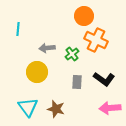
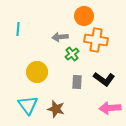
orange cross: rotated 15 degrees counterclockwise
gray arrow: moved 13 px right, 11 px up
cyan triangle: moved 2 px up
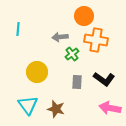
pink arrow: rotated 15 degrees clockwise
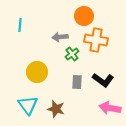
cyan line: moved 2 px right, 4 px up
black L-shape: moved 1 px left, 1 px down
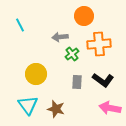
cyan line: rotated 32 degrees counterclockwise
orange cross: moved 3 px right, 4 px down; rotated 15 degrees counterclockwise
yellow circle: moved 1 px left, 2 px down
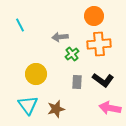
orange circle: moved 10 px right
brown star: rotated 30 degrees counterclockwise
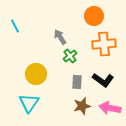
cyan line: moved 5 px left, 1 px down
gray arrow: rotated 63 degrees clockwise
orange cross: moved 5 px right
green cross: moved 2 px left, 2 px down
cyan triangle: moved 1 px right, 2 px up; rotated 10 degrees clockwise
brown star: moved 26 px right, 3 px up
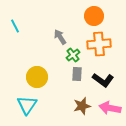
orange cross: moved 5 px left
green cross: moved 3 px right, 1 px up
yellow circle: moved 1 px right, 3 px down
gray rectangle: moved 8 px up
cyan triangle: moved 2 px left, 2 px down
